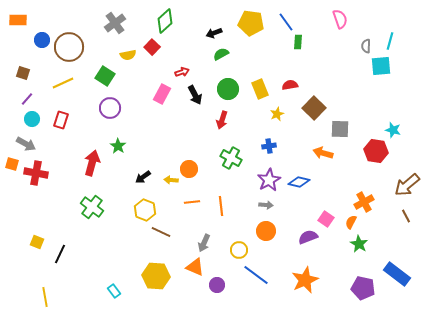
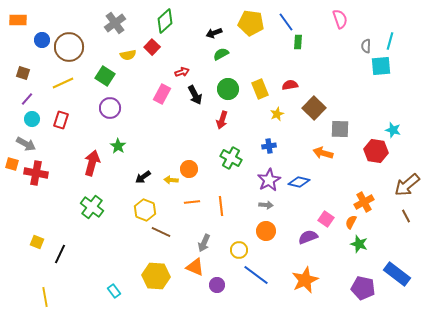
green star at (359, 244): rotated 12 degrees counterclockwise
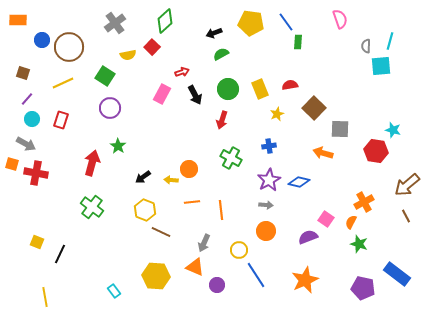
orange line at (221, 206): moved 4 px down
blue line at (256, 275): rotated 20 degrees clockwise
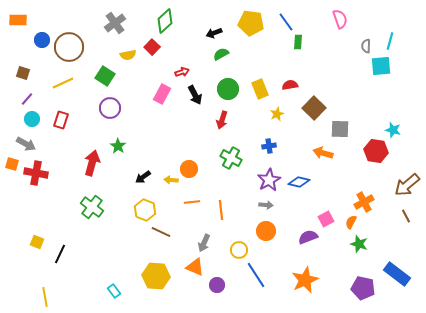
pink square at (326, 219): rotated 28 degrees clockwise
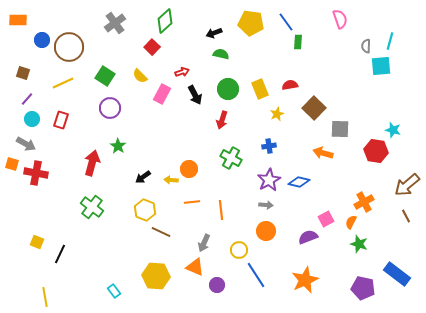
green semicircle at (221, 54): rotated 42 degrees clockwise
yellow semicircle at (128, 55): moved 12 px right, 21 px down; rotated 56 degrees clockwise
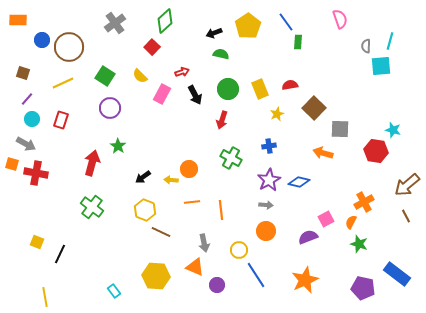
yellow pentagon at (251, 23): moved 3 px left, 3 px down; rotated 30 degrees clockwise
gray arrow at (204, 243): rotated 36 degrees counterclockwise
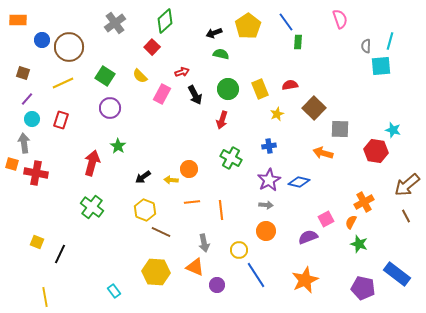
gray arrow at (26, 144): moved 2 px left, 1 px up; rotated 126 degrees counterclockwise
yellow hexagon at (156, 276): moved 4 px up
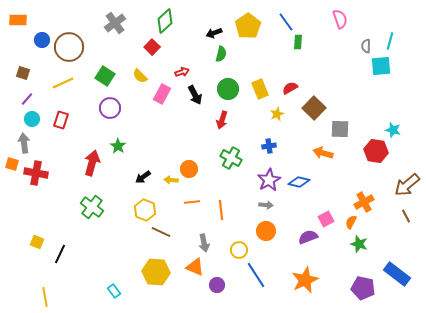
green semicircle at (221, 54): rotated 91 degrees clockwise
red semicircle at (290, 85): moved 3 px down; rotated 21 degrees counterclockwise
